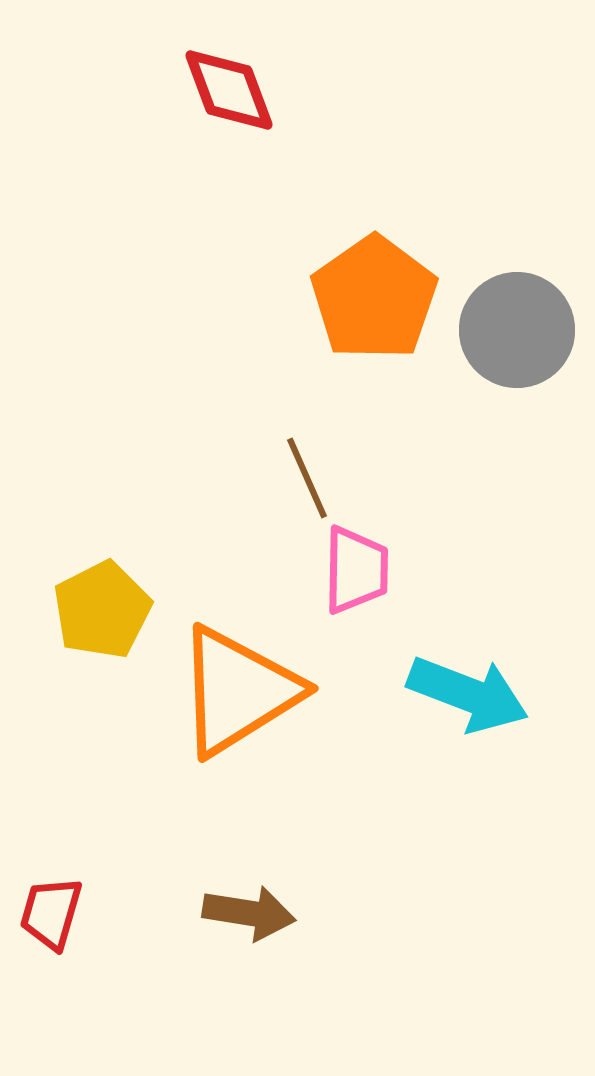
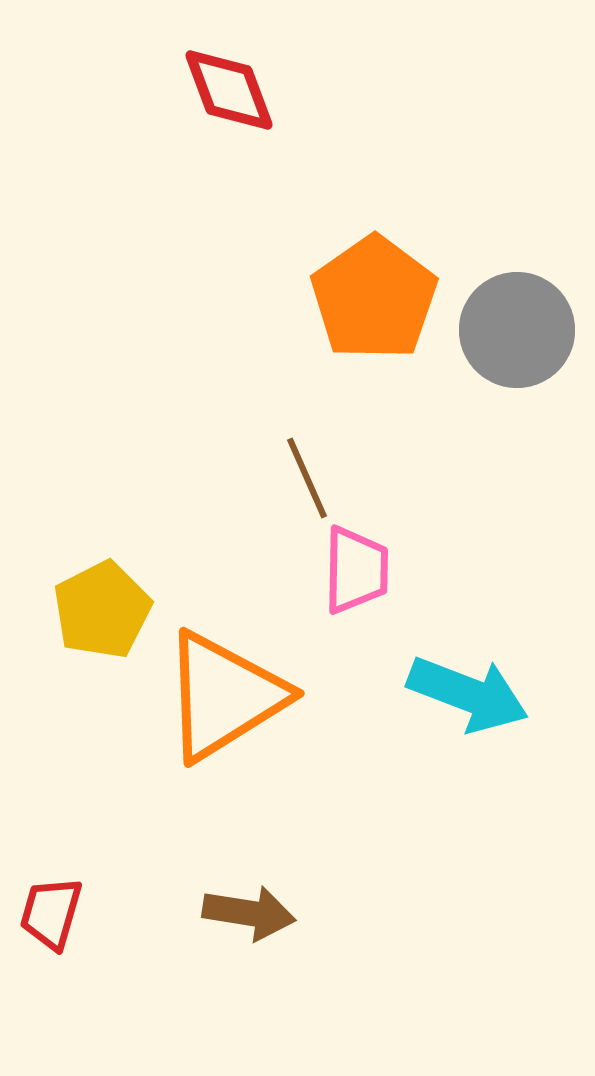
orange triangle: moved 14 px left, 5 px down
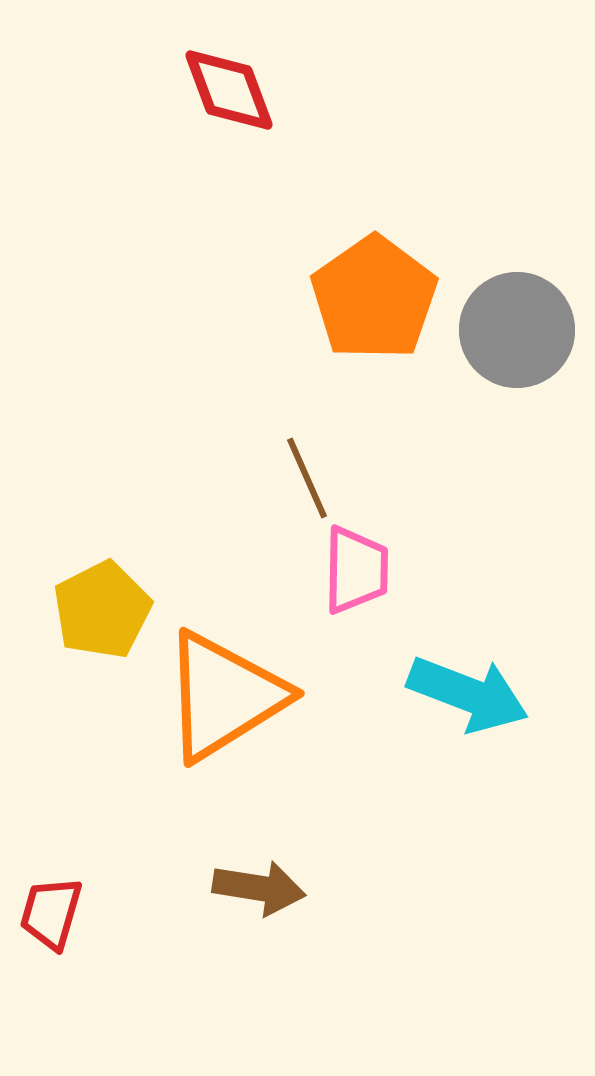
brown arrow: moved 10 px right, 25 px up
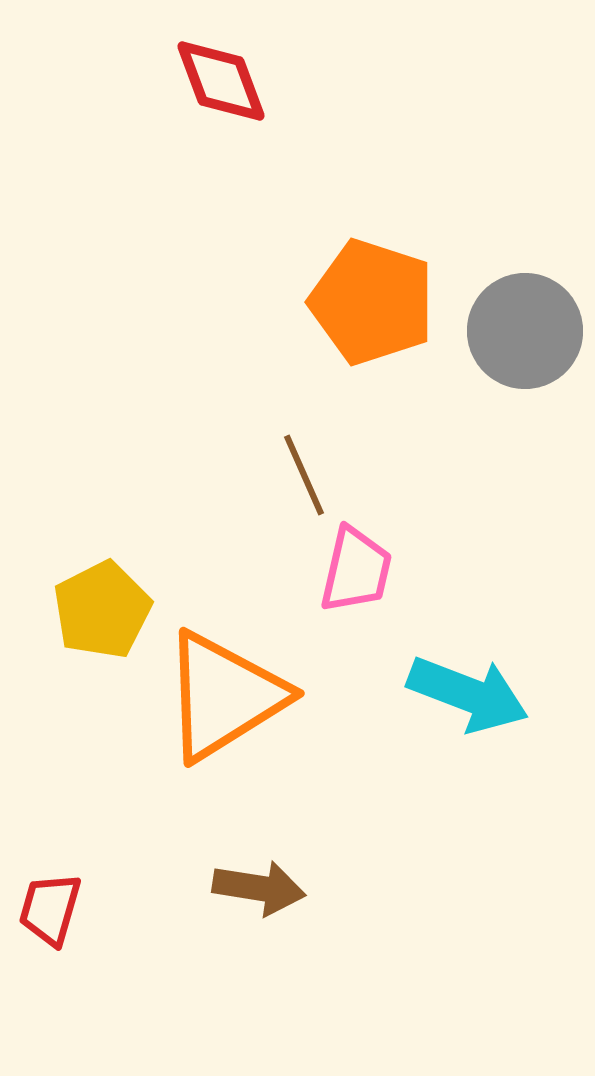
red diamond: moved 8 px left, 9 px up
orange pentagon: moved 2 px left, 4 px down; rotated 19 degrees counterclockwise
gray circle: moved 8 px right, 1 px down
brown line: moved 3 px left, 3 px up
pink trapezoid: rotated 12 degrees clockwise
red trapezoid: moved 1 px left, 4 px up
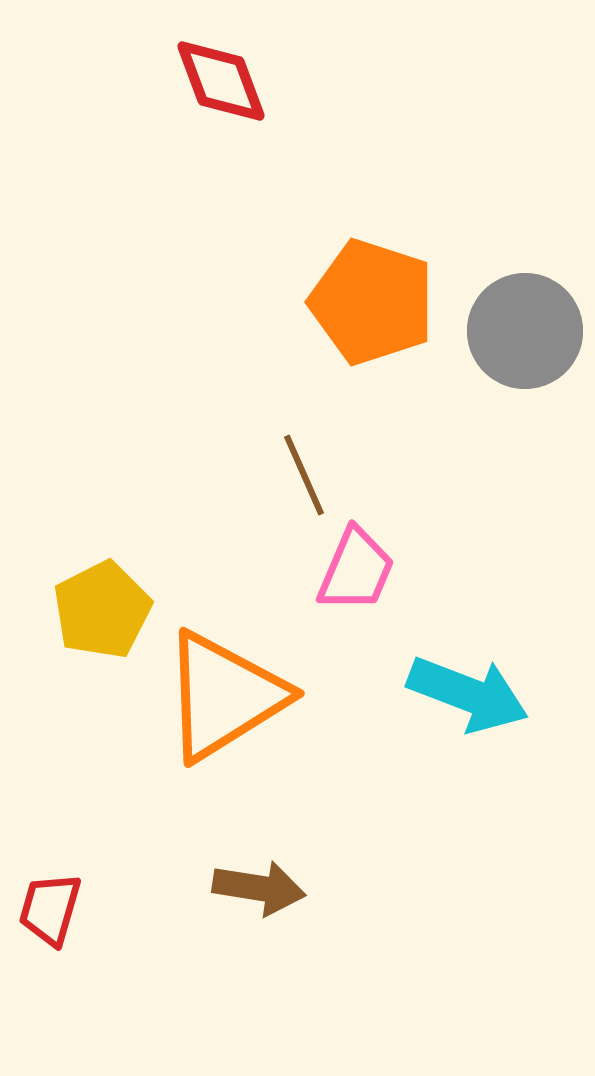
pink trapezoid: rotated 10 degrees clockwise
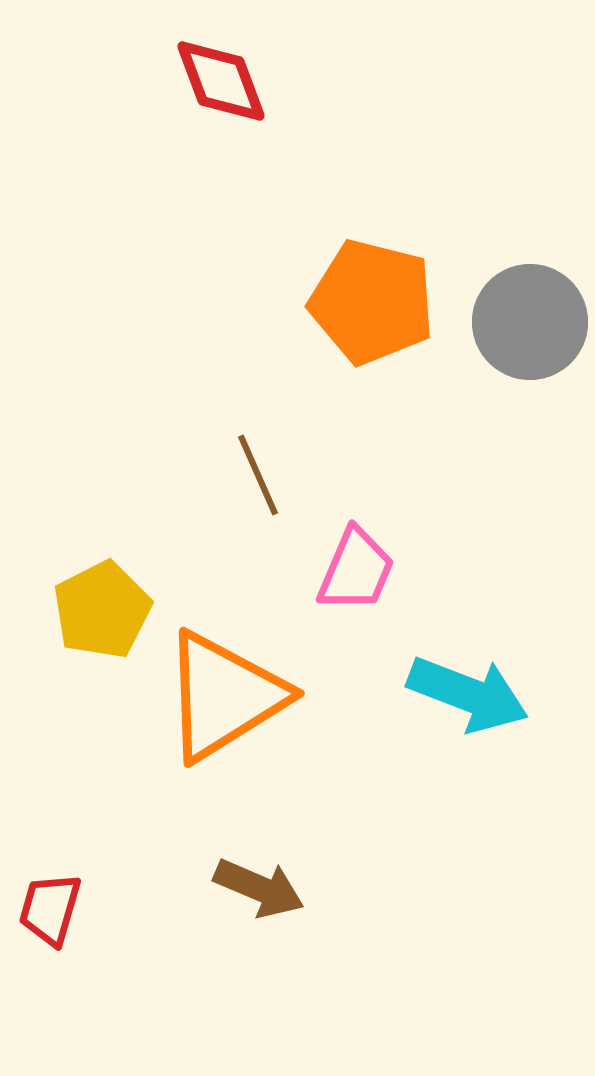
orange pentagon: rotated 4 degrees counterclockwise
gray circle: moved 5 px right, 9 px up
brown line: moved 46 px left
brown arrow: rotated 14 degrees clockwise
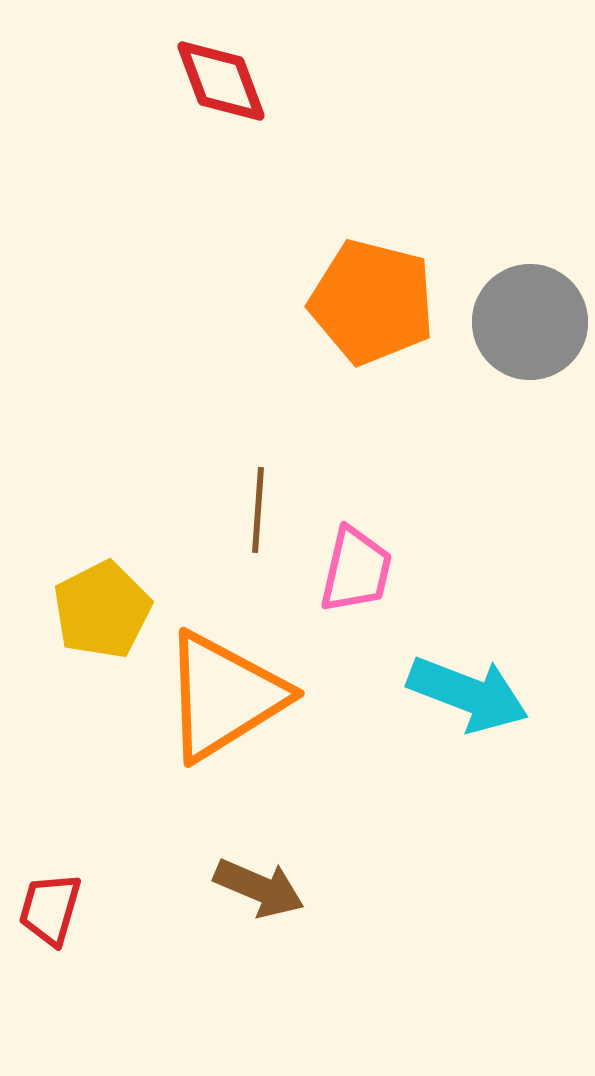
brown line: moved 35 px down; rotated 28 degrees clockwise
pink trapezoid: rotated 10 degrees counterclockwise
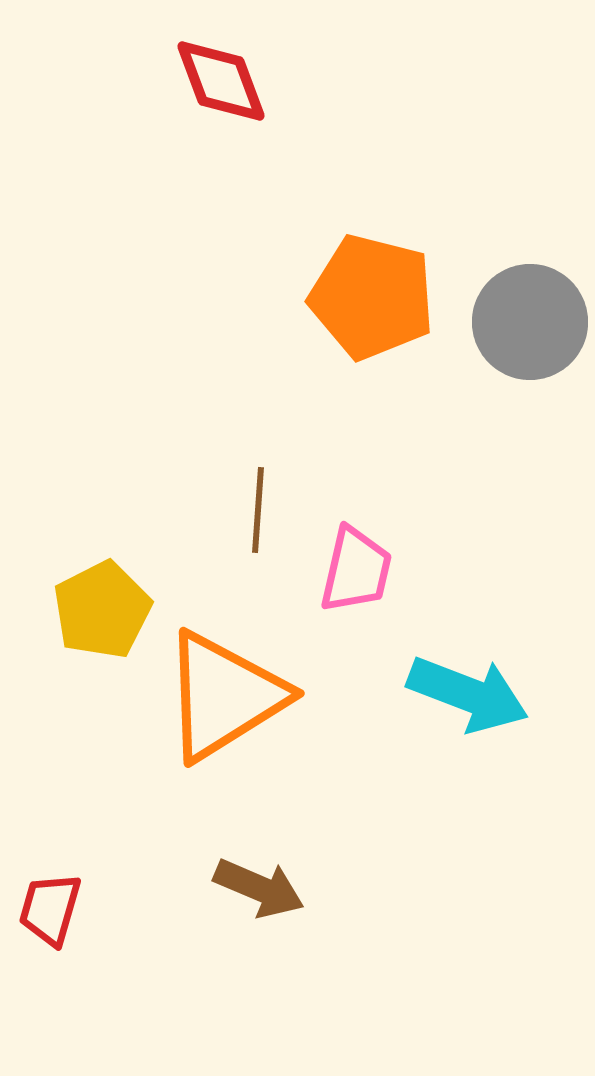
orange pentagon: moved 5 px up
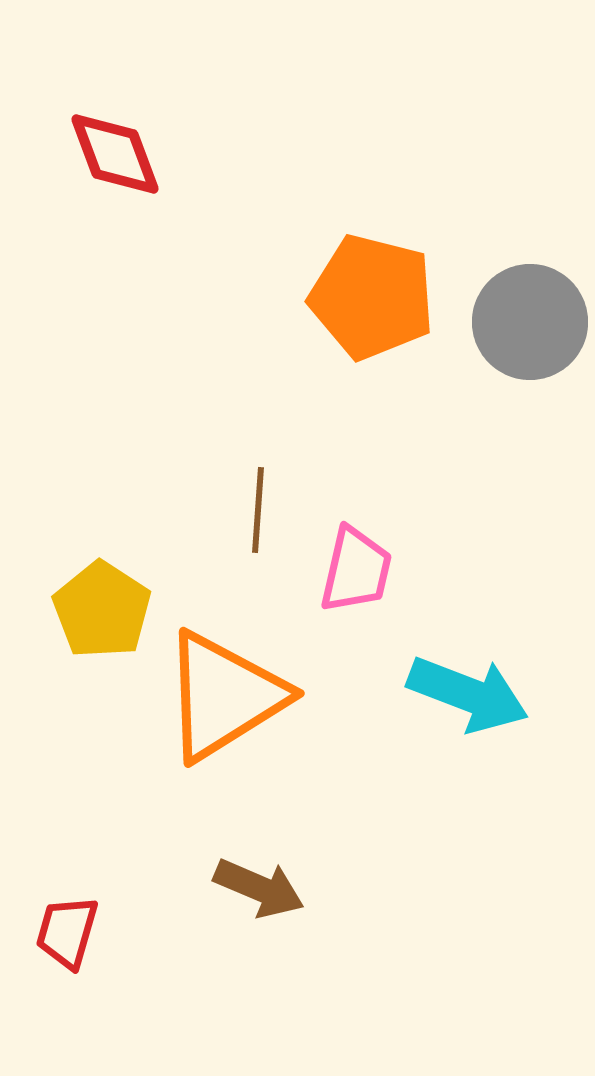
red diamond: moved 106 px left, 73 px down
yellow pentagon: rotated 12 degrees counterclockwise
red trapezoid: moved 17 px right, 23 px down
